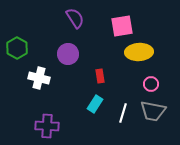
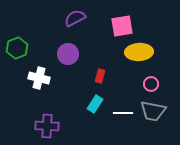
purple semicircle: rotated 85 degrees counterclockwise
green hexagon: rotated 10 degrees clockwise
red rectangle: rotated 24 degrees clockwise
white line: rotated 72 degrees clockwise
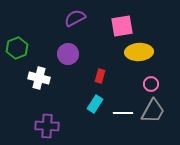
gray trapezoid: rotated 72 degrees counterclockwise
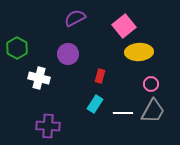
pink square: moved 2 px right; rotated 30 degrees counterclockwise
green hexagon: rotated 10 degrees counterclockwise
purple cross: moved 1 px right
